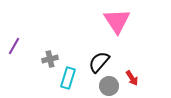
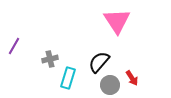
gray circle: moved 1 px right, 1 px up
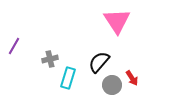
gray circle: moved 2 px right
